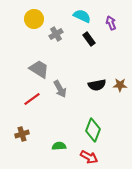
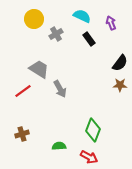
black semicircle: moved 23 px right, 22 px up; rotated 42 degrees counterclockwise
red line: moved 9 px left, 8 px up
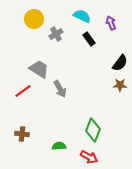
brown cross: rotated 24 degrees clockwise
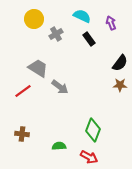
gray trapezoid: moved 1 px left, 1 px up
gray arrow: moved 2 px up; rotated 24 degrees counterclockwise
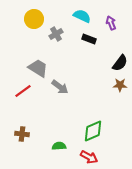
black rectangle: rotated 32 degrees counterclockwise
green diamond: moved 1 px down; rotated 45 degrees clockwise
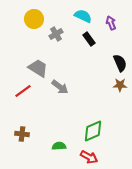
cyan semicircle: moved 1 px right
black rectangle: rotated 32 degrees clockwise
black semicircle: rotated 60 degrees counterclockwise
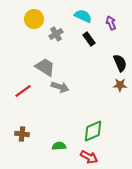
gray trapezoid: moved 7 px right, 1 px up
gray arrow: rotated 18 degrees counterclockwise
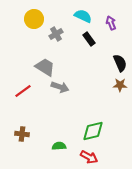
green diamond: rotated 10 degrees clockwise
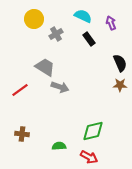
red line: moved 3 px left, 1 px up
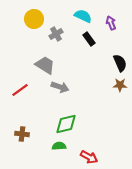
gray trapezoid: moved 2 px up
green diamond: moved 27 px left, 7 px up
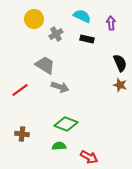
cyan semicircle: moved 1 px left
purple arrow: rotated 16 degrees clockwise
black rectangle: moved 2 px left; rotated 40 degrees counterclockwise
brown star: rotated 16 degrees clockwise
green diamond: rotated 35 degrees clockwise
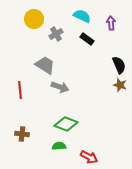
black rectangle: rotated 24 degrees clockwise
black semicircle: moved 1 px left, 2 px down
red line: rotated 60 degrees counterclockwise
